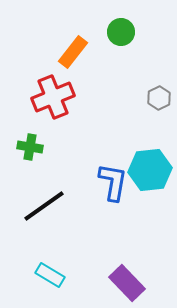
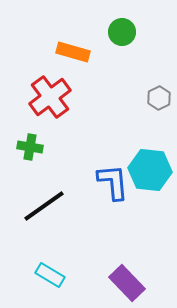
green circle: moved 1 px right
orange rectangle: rotated 68 degrees clockwise
red cross: moved 3 px left; rotated 15 degrees counterclockwise
cyan hexagon: rotated 12 degrees clockwise
blue L-shape: rotated 15 degrees counterclockwise
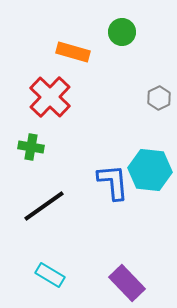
red cross: rotated 9 degrees counterclockwise
green cross: moved 1 px right
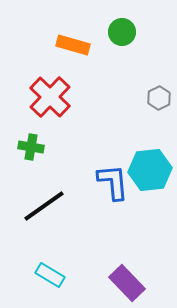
orange rectangle: moved 7 px up
cyan hexagon: rotated 12 degrees counterclockwise
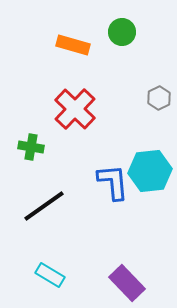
red cross: moved 25 px right, 12 px down
cyan hexagon: moved 1 px down
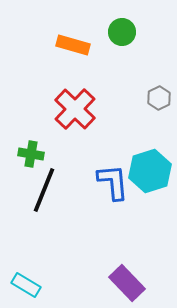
green cross: moved 7 px down
cyan hexagon: rotated 12 degrees counterclockwise
black line: moved 16 px up; rotated 33 degrees counterclockwise
cyan rectangle: moved 24 px left, 10 px down
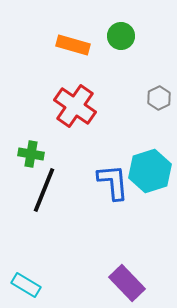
green circle: moved 1 px left, 4 px down
red cross: moved 3 px up; rotated 9 degrees counterclockwise
